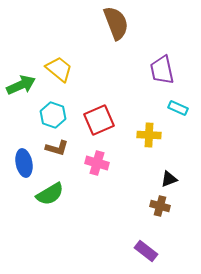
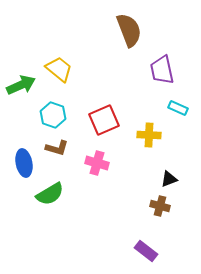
brown semicircle: moved 13 px right, 7 px down
red square: moved 5 px right
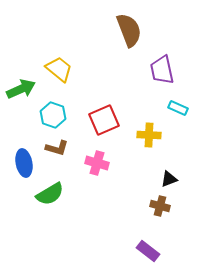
green arrow: moved 4 px down
purple rectangle: moved 2 px right
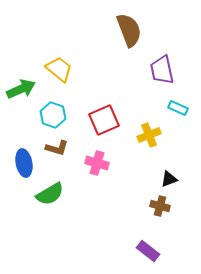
yellow cross: rotated 25 degrees counterclockwise
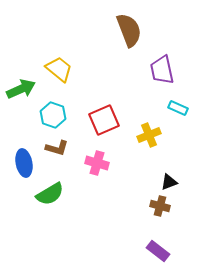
black triangle: moved 3 px down
purple rectangle: moved 10 px right
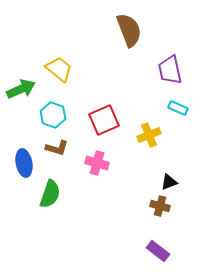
purple trapezoid: moved 8 px right
green semicircle: rotated 40 degrees counterclockwise
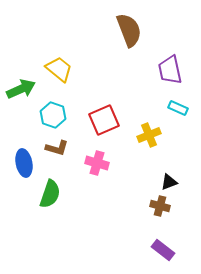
purple rectangle: moved 5 px right, 1 px up
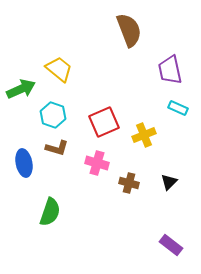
red square: moved 2 px down
yellow cross: moved 5 px left
black triangle: rotated 24 degrees counterclockwise
green semicircle: moved 18 px down
brown cross: moved 31 px left, 23 px up
purple rectangle: moved 8 px right, 5 px up
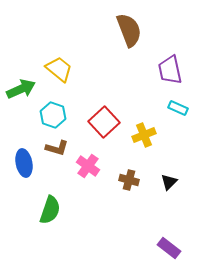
red square: rotated 20 degrees counterclockwise
pink cross: moved 9 px left, 3 px down; rotated 20 degrees clockwise
brown cross: moved 3 px up
green semicircle: moved 2 px up
purple rectangle: moved 2 px left, 3 px down
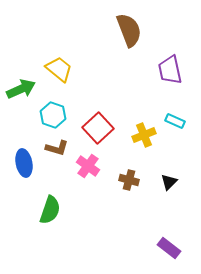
cyan rectangle: moved 3 px left, 13 px down
red square: moved 6 px left, 6 px down
